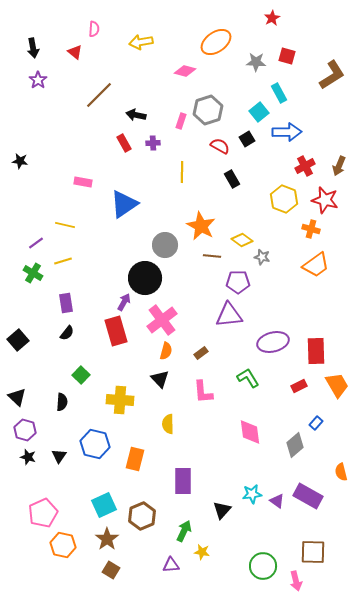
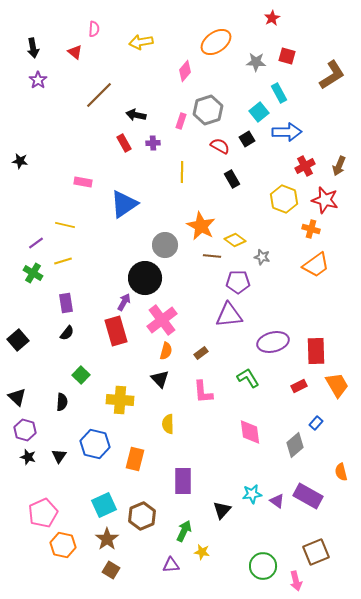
pink diamond at (185, 71): rotated 65 degrees counterclockwise
yellow diamond at (242, 240): moved 7 px left
brown square at (313, 552): moved 3 px right; rotated 24 degrees counterclockwise
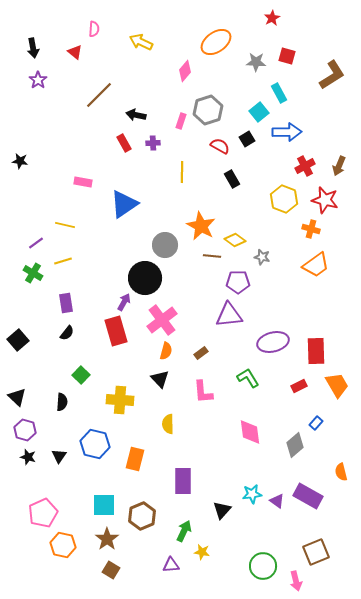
yellow arrow at (141, 42): rotated 35 degrees clockwise
cyan square at (104, 505): rotated 25 degrees clockwise
